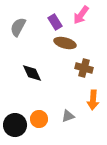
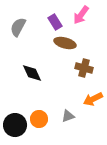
orange arrow: moved 1 px up; rotated 60 degrees clockwise
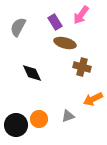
brown cross: moved 2 px left, 1 px up
black circle: moved 1 px right
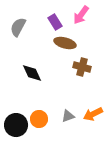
orange arrow: moved 15 px down
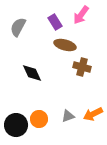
brown ellipse: moved 2 px down
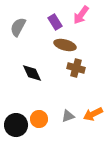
brown cross: moved 6 px left, 1 px down
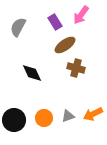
brown ellipse: rotated 50 degrees counterclockwise
orange circle: moved 5 px right, 1 px up
black circle: moved 2 px left, 5 px up
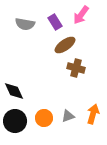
gray semicircle: moved 7 px right, 3 px up; rotated 108 degrees counterclockwise
black diamond: moved 18 px left, 18 px down
orange arrow: rotated 132 degrees clockwise
black circle: moved 1 px right, 1 px down
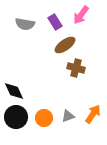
orange arrow: rotated 18 degrees clockwise
black circle: moved 1 px right, 4 px up
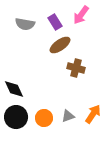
brown ellipse: moved 5 px left
black diamond: moved 2 px up
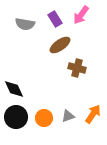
purple rectangle: moved 3 px up
brown cross: moved 1 px right
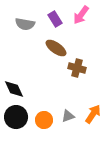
brown ellipse: moved 4 px left, 3 px down; rotated 70 degrees clockwise
orange circle: moved 2 px down
